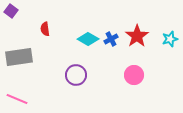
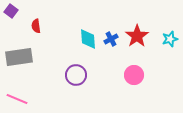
red semicircle: moved 9 px left, 3 px up
cyan diamond: rotated 55 degrees clockwise
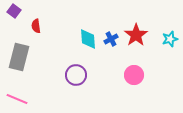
purple square: moved 3 px right
red star: moved 1 px left, 1 px up
gray rectangle: rotated 68 degrees counterclockwise
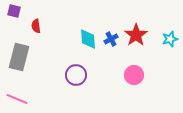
purple square: rotated 24 degrees counterclockwise
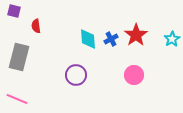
cyan star: moved 2 px right; rotated 14 degrees counterclockwise
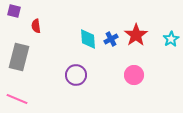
cyan star: moved 1 px left
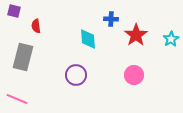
blue cross: moved 20 px up; rotated 32 degrees clockwise
gray rectangle: moved 4 px right
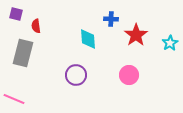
purple square: moved 2 px right, 3 px down
cyan star: moved 1 px left, 4 px down
gray rectangle: moved 4 px up
pink circle: moved 5 px left
pink line: moved 3 px left
